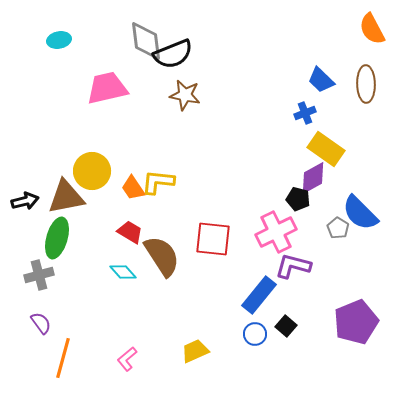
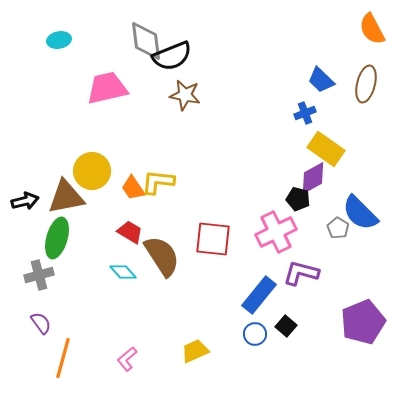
black semicircle: moved 1 px left, 2 px down
brown ellipse: rotated 15 degrees clockwise
purple L-shape: moved 8 px right, 7 px down
purple pentagon: moved 7 px right
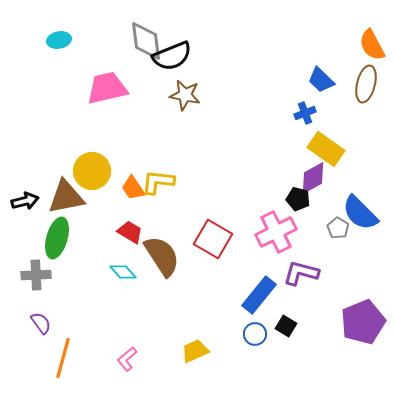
orange semicircle: moved 16 px down
red square: rotated 24 degrees clockwise
gray cross: moved 3 px left; rotated 12 degrees clockwise
black square: rotated 10 degrees counterclockwise
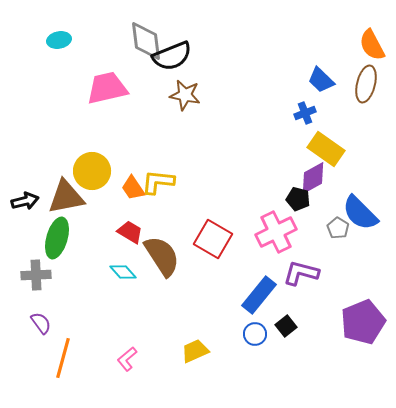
black square: rotated 20 degrees clockwise
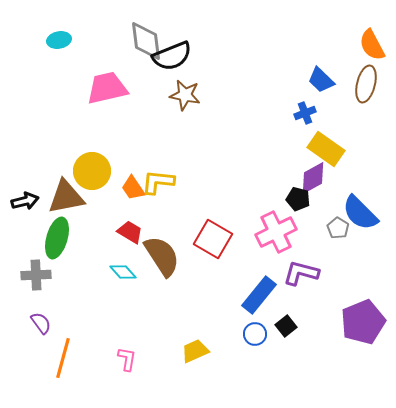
pink L-shape: rotated 140 degrees clockwise
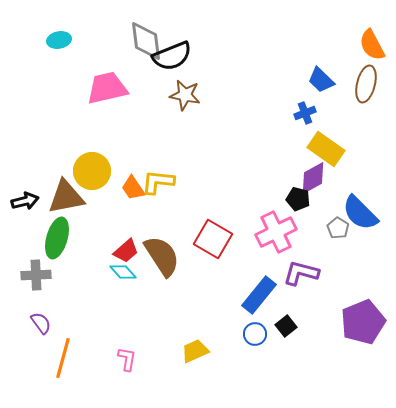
red trapezoid: moved 4 px left, 19 px down; rotated 108 degrees clockwise
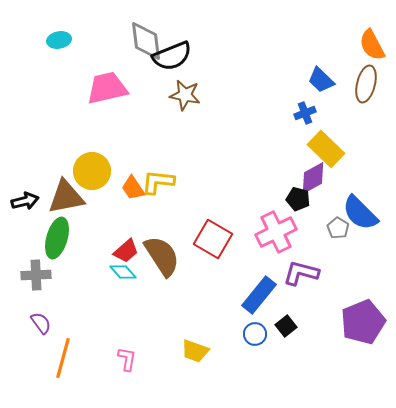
yellow rectangle: rotated 9 degrees clockwise
yellow trapezoid: rotated 136 degrees counterclockwise
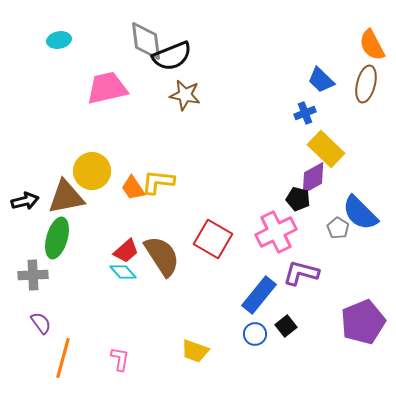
gray cross: moved 3 px left
pink L-shape: moved 7 px left
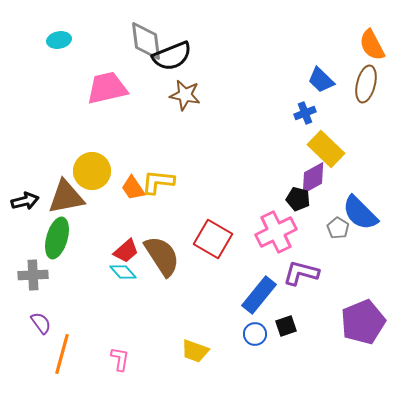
black square: rotated 20 degrees clockwise
orange line: moved 1 px left, 4 px up
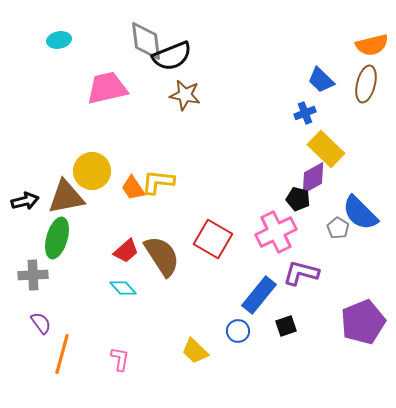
orange semicircle: rotated 76 degrees counterclockwise
cyan diamond: moved 16 px down
blue circle: moved 17 px left, 3 px up
yellow trapezoid: rotated 24 degrees clockwise
